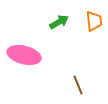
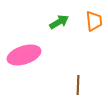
pink ellipse: rotated 32 degrees counterclockwise
brown line: rotated 24 degrees clockwise
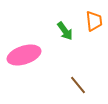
green arrow: moved 6 px right, 9 px down; rotated 84 degrees clockwise
brown line: rotated 42 degrees counterclockwise
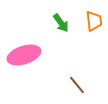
green arrow: moved 4 px left, 8 px up
brown line: moved 1 px left
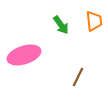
green arrow: moved 2 px down
brown line: moved 1 px right, 8 px up; rotated 66 degrees clockwise
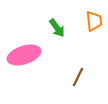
green arrow: moved 4 px left, 3 px down
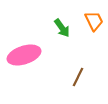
orange trapezoid: rotated 20 degrees counterclockwise
green arrow: moved 5 px right
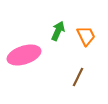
orange trapezoid: moved 8 px left, 15 px down
green arrow: moved 4 px left, 3 px down; rotated 120 degrees counterclockwise
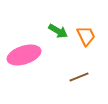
green arrow: rotated 96 degrees clockwise
brown line: moved 1 px right; rotated 42 degrees clockwise
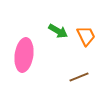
pink ellipse: rotated 64 degrees counterclockwise
